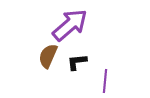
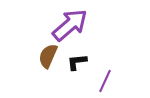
purple line: rotated 20 degrees clockwise
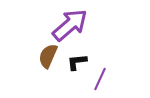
purple line: moved 5 px left, 2 px up
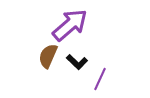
black L-shape: rotated 130 degrees counterclockwise
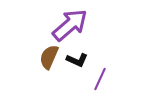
brown semicircle: moved 1 px right, 1 px down
black L-shape: moved 2 px up; rotated 20 degrees counterclockwise
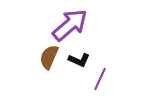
black L-shape: moved 2 px right
